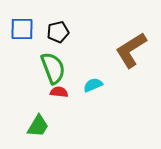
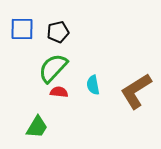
brown L-shape: moved 5 px right, 41 px down
green semicircle: rotated 116 degrees counterclockwise
cyan semicircle: rotated 78 degrees counterclockwise
green trapezoid: moved 1 px left, 1 px down
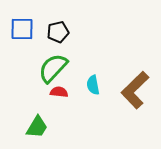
brown L-shape: moved 1 px left, 1 px up; rotated 12 degrees counterclockwise
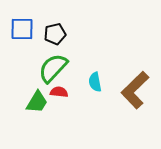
black pentagon: moved 3 px left, 2 px down
cyan semicircle: moved 2 px right, 3 px up
green trapezoid: moved 25 px up
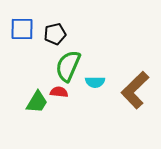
green semicircle: moved 15 px right, 2 px up; rotated 20 degrees counterclockwise
cyan semicircle: rotated 78 degrees counterclockwise
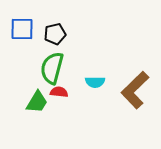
green semicircle: moved 16 px left, 2 px down; rotated 8 degrees counterclockwise
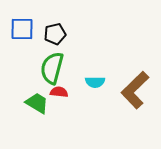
green trapezoid: moved 1 px down; rotated 90 degrees counterclockwise
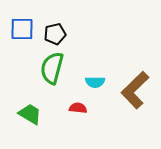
red semicircle: moved 19 px right, 16 px down
green trapezoid: moved 7 px left, 11 px down
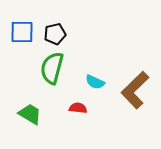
blue square: moved 3 px down
cyan semicircle: rotated 24 degrees clockwise
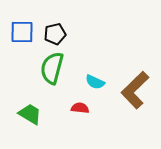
red semicircle: moved 2 px right
